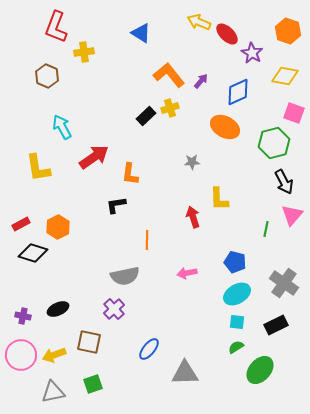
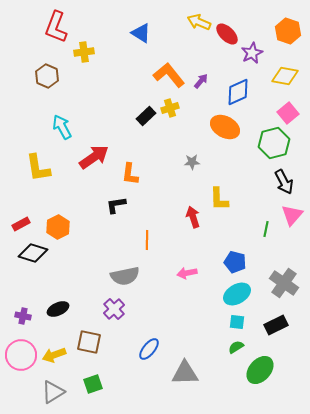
purple star at (252, 53): rotated 15 degrees clockwise
pink square at (294, 113): moved 6 px left; rotated 30 degrees clockwise
gray triangle at (53, 392): rotated 20 degrees counterclockwise
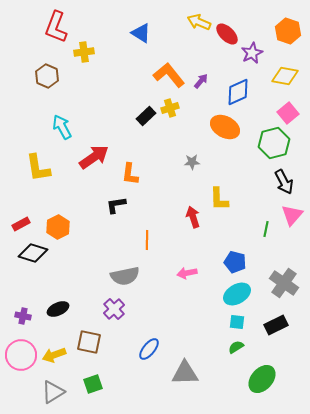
green ellipse at (260, 370): moved 2 px right, 9 px down
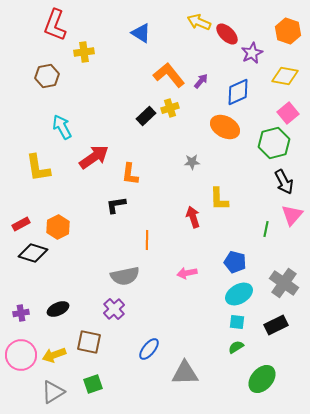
red L-shape at (56, 27): moved 1 px left, 2 px up
brown hexagon at (47, 76): rotated 25 degrees clockwise
cyan ellipse at (237, 294): moved 2 px right
purple cross at (23, 316): moved 2 px left, 3 px up; rotated 21 degrees counterclockwise
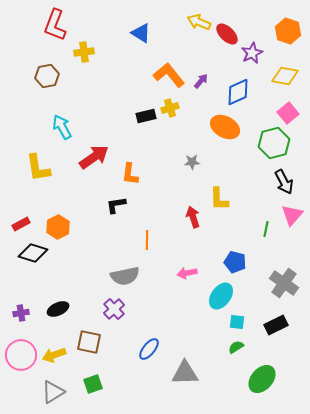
black rectangle at (146, 116): rotated 30 degrees clockwise
cyan ellipse at (239, 294): moved 18 px left, 2 px down; rotated 24 degrees counterclockwise
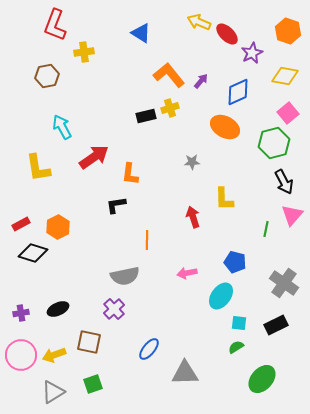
yellow L-shape at (219, 199): moved 5 px right
cyan square at (237, 322): moved 2 px right, 1 px down
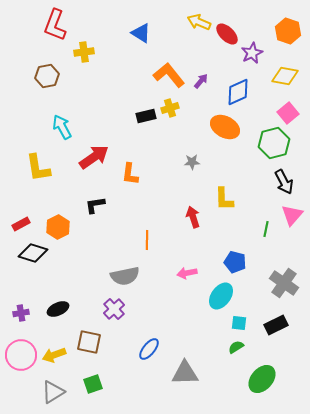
black L-shape at (116, 205): moved 21 px left
